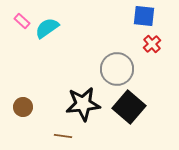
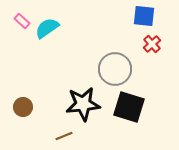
gray circle: moved 2 px left
black square: rotated 24 degrees counterclockwise
brown line: moved 1 px right; rotated 30 degrees counterclockwise
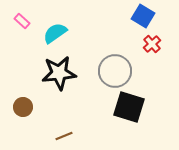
blue square: moved 1 px left; rotated 25 degrees clockwise
cyan semicircle: moved 8 px right, 5 px down
gray circle: moved 2 px down
black star: moved 24 px left, 31 px up
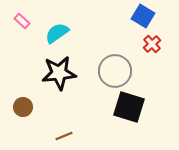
cyan semicircle: moved 2 px right
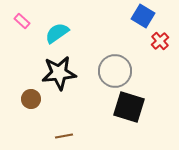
red cross: moved 8 px right, 3 px up
brown circle: moved 8 px right, 8 px up
brown line: rotated 12 degrees clockwise
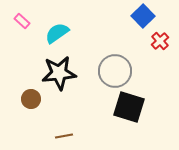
blue square: rotated 15 degrees clockwise
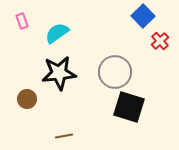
pink rectangle: rotated 28 degrees clockwise
gray circle: moved 1 px down
brown circle: moved 4 px left
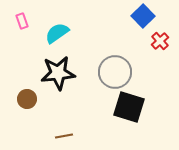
black star: moved 1 px left
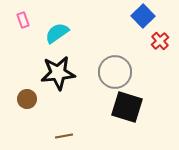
pink rectangle: moved 1 px right, 1 px up
black square: moved 2 px left
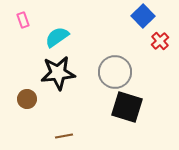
cyan semicircle: moved 4 px down
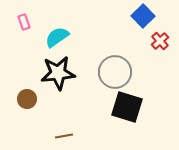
pink rectangle: moved 1 px right, 2 px down
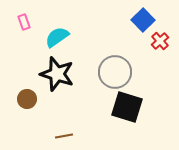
blue square: moved 4 px down
black star: moved 1 px left, 1 px down; rotated 24 degrees clockwise
